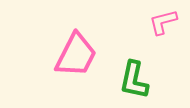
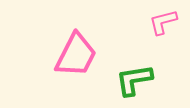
green L-shape: rotated 69 degrees clockwise
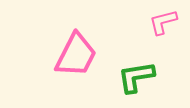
green L-shape: moved 2 px right, 3 px up
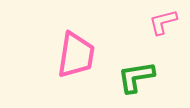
pink trapezoid: rotated 18 degrees counterclockwise
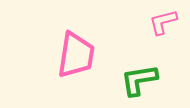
green L-shape: moved 3 px right, 3 px down
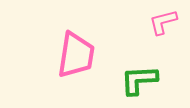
green L-shape: rotated 6 degrees clockwise
